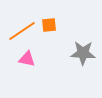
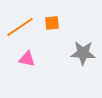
orange square: moved 3 px right, 2 px up
orange line: moved 2 px left, 4 px up
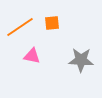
gray star: moved 2 px left, 7 px down
pink triangle: moved 5 px right, 3 px up
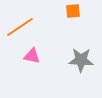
orange square: moved 21 px right, 12 px up
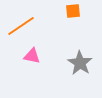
orange line: moved 1 px right, 1 px up
gray star: moved 1 px left, 3 px down; rotated 30 degrees clockwise
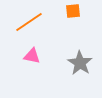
orange line: moved 8 px right, 4 px up
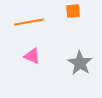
orange line: rotated 24 degrees clockwise
pink triangle: rotated 12 degrees clockwise
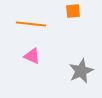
orange line: moved 2 px right, 2 px down; rotated 16 degrees clockwise
gray star: moved 1 px right, 8 px down; rotated 15 degrees clockwise
